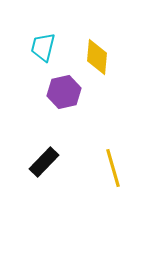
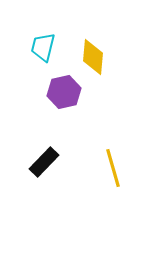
yellow diamond: moved 4 px left
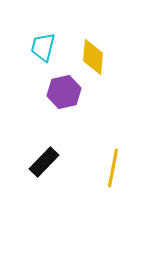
yellow line: rotated 27 degrees clockwise
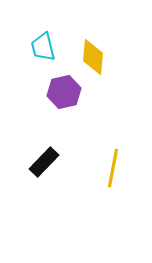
cyan trapezoid: rotated 28 degrees counterclockwise
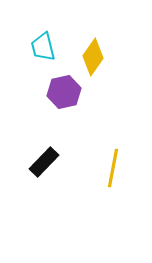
yellow diamond: rotated 30 degrees clockwise
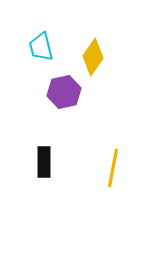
cyan trapezoid: moved 2 px left
black rectangle: rotated 44 degrees counterclockwise
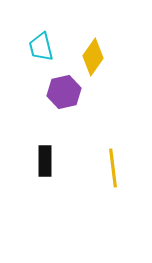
black rectangle: moved 1 px right, 1 px up
yellow line: rotated 18 degrees counterclockwise
